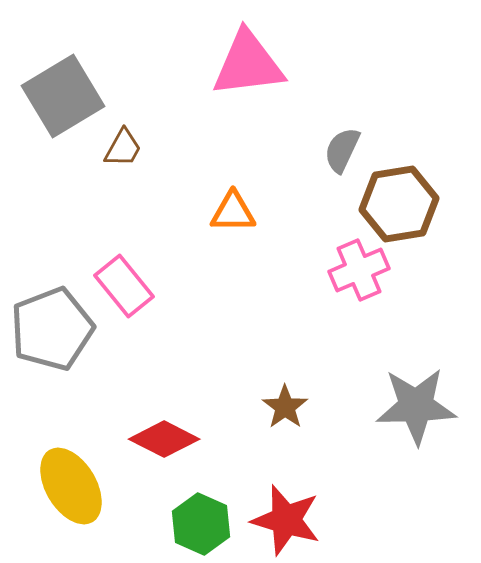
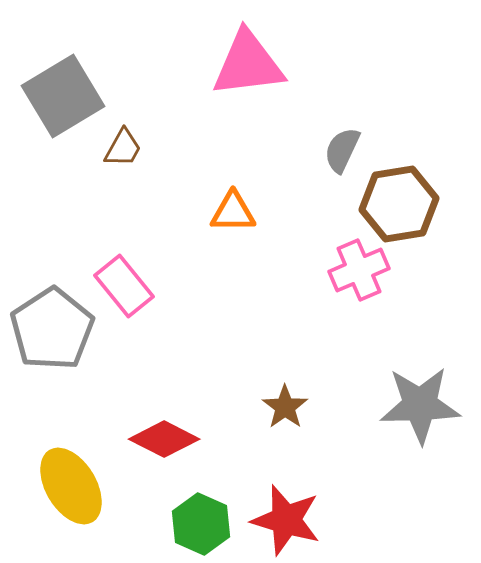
gray pentagon: rotated 12 degrees counterclockwise
gray star: moved 4 px right, 1 px up
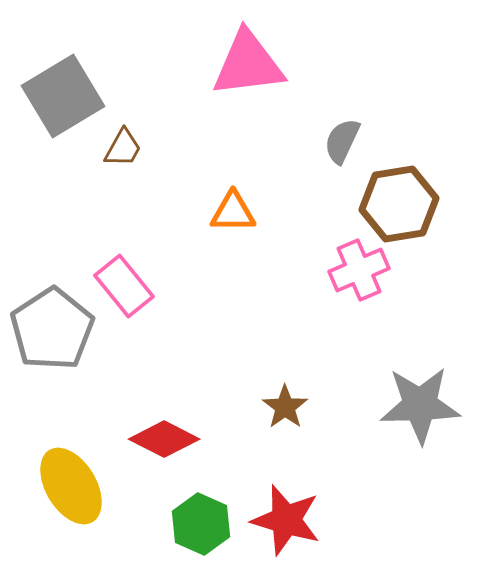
gray semicircle: moved 9 px up
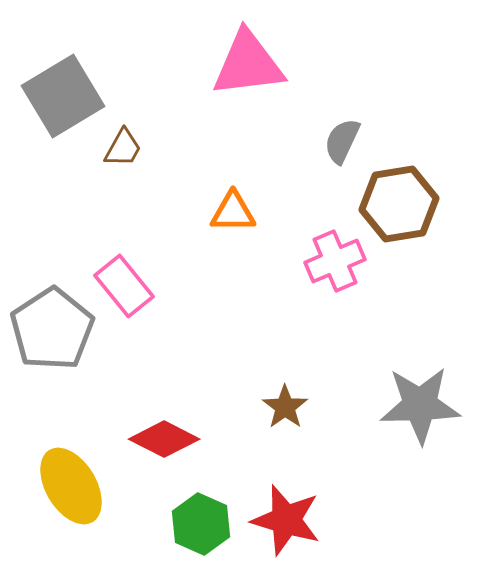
pink cross: moved 24 px left, 9 px up
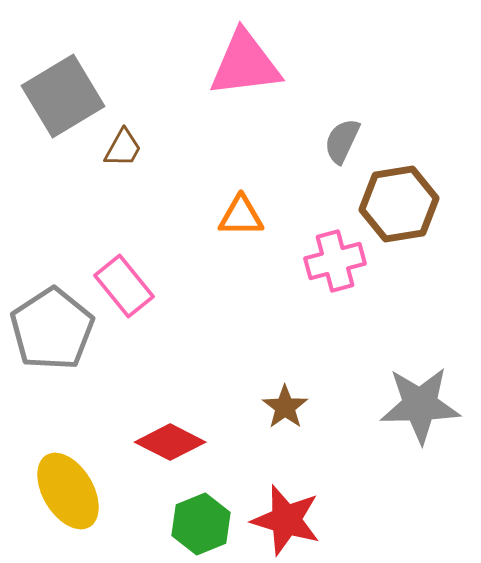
pink triangle: moved 3 px left
orange triangle: moved 8 px right, 4 px down
pink cross: rotated 8 degrees clockwise
red diamond: moved 6 px right, 3 px down
yellow ellipse: moved 3 px left, 5 px down
green hexagon: rotated 14 degrees clockwise
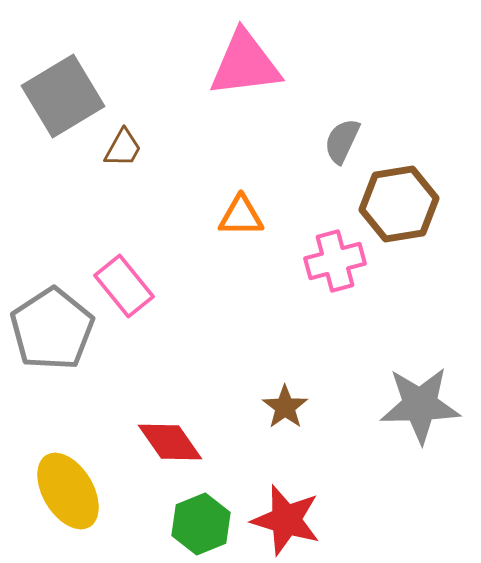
red diamond: rotated 28 degrees clockwise
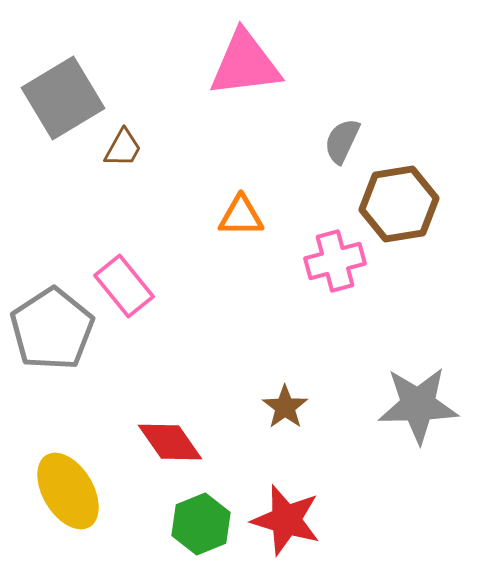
gray square: moved 2 px down
gray star: moved 2 px left
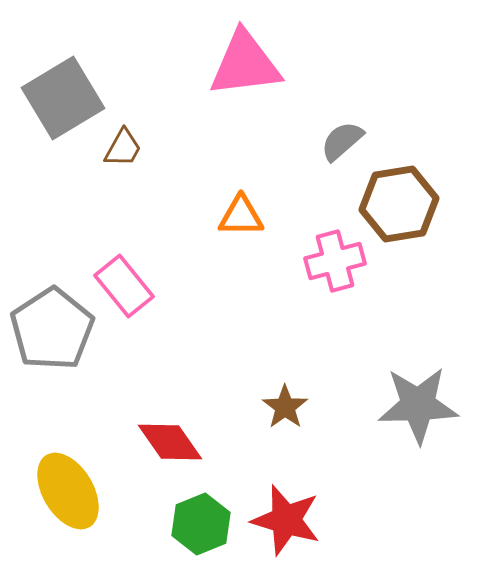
gray semicircle: rotated 24 degrees clockwise
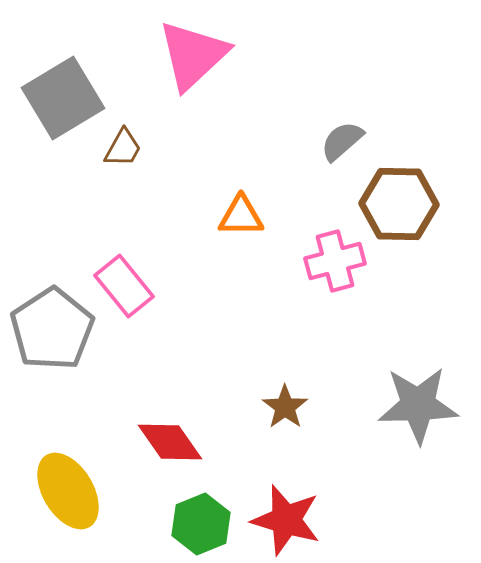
pink triangle: moved 52 px left, 9 px up; rotated 36 degrees counterclockwise
brown hexagon: rotated 10 degrees clockwise
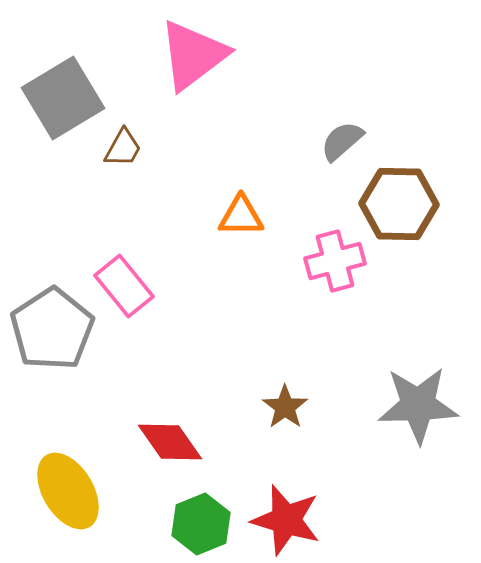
pink triangle: rotated 6 degrees clockwise
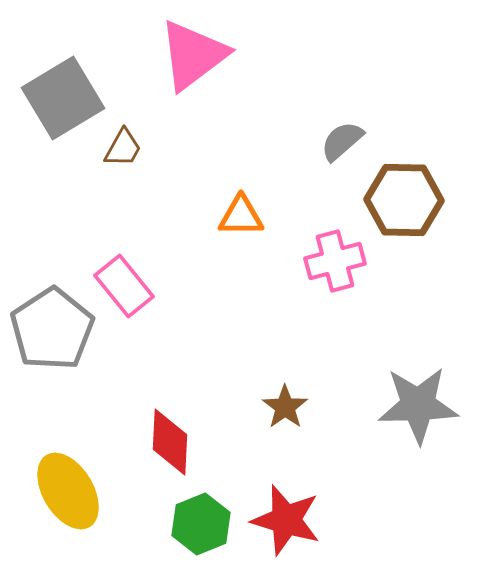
brown hexagon: moved 5 px right, 4 px up
red diamond: rotated 38 degrees clockwise
